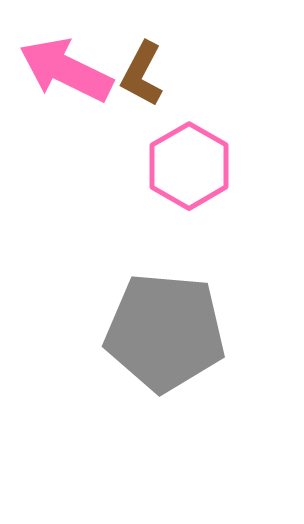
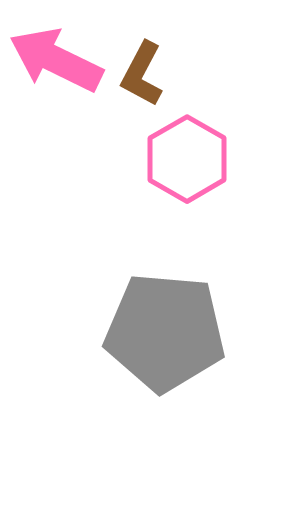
pink arrow: moved 10 px left, 10 px up
pink hexagon: moved 2 px left, 7 px up
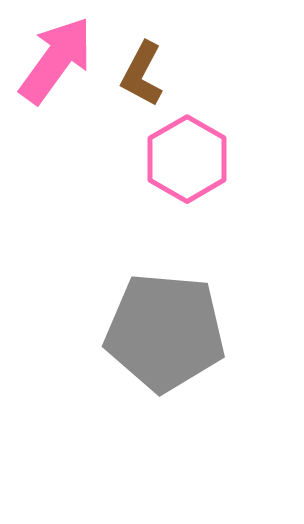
pink arrow: rotated 100 degrees clockwise
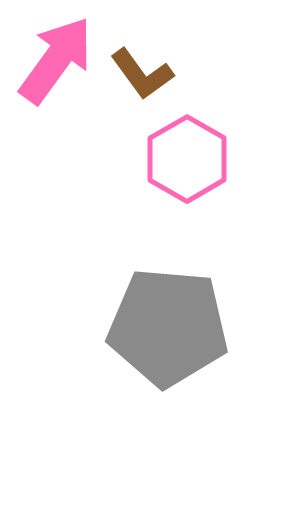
brown L-shape: rotated 64 degrees counterclockwise
gray pentagon: moved 3 px right, 5 px up
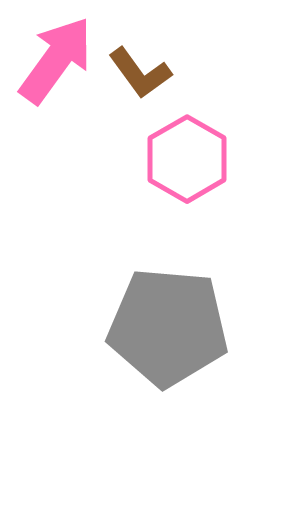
brown L-shape: moved 2 px left, 1 px up
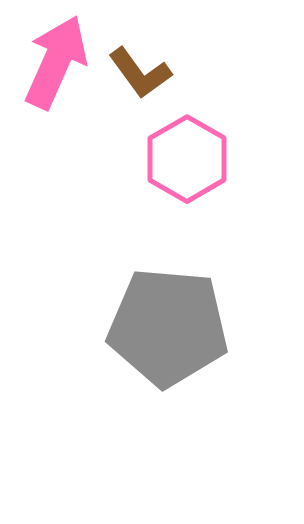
pink arrow: moved 2 px down; rotated 12 degrees counterclockwise
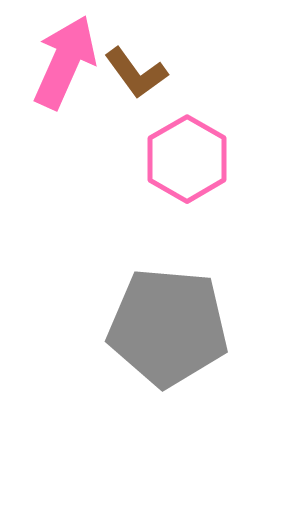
pink arrow: moved 9 px right
brown L-shape: moved 4 px left
